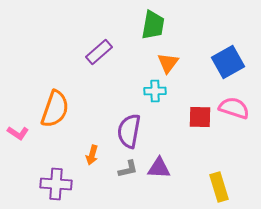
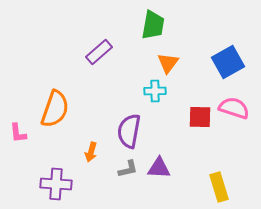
pink L-shape: rotated 50 degrees clockwise
orange arrow: moved 1 px left, 3 px up
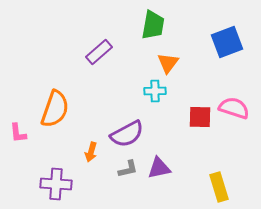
blue square: moved 1 px left, 20 px up; rotated 8 degrees clockwise
purple semicircle: moved 2 px left, 3 px down; rotated 128 degrees counterclockwise
purple triangle: rotated 15 degrees counterclockwise
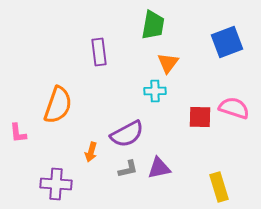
purple rectangle: rotated 56 degrees counterclockwise
orange semicircle: moved 3 px right, 4 px up
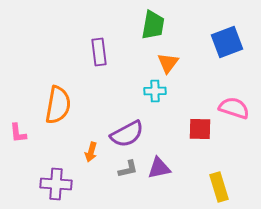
orange semicircle: rotated 9 degrees counterclockwise
red square: moved 12 px down
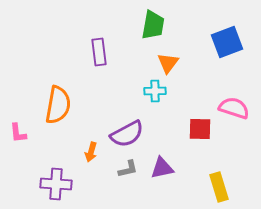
purple triangle: moved 3 px right
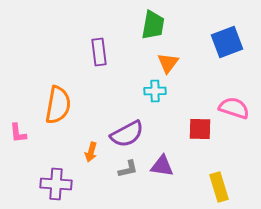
purple triangle: moved 2 px up; rotated 20 degrees clockwise
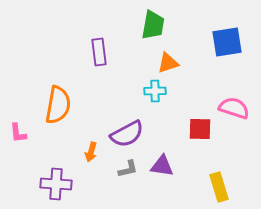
blue square: rotated 12 degrees clockwise
orange triangle: rotated 35 degrees clockwise
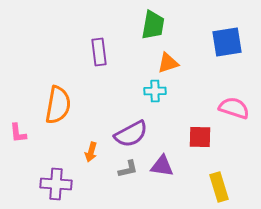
red square: moved 8 px down
purple semicircle: moved 4 px right
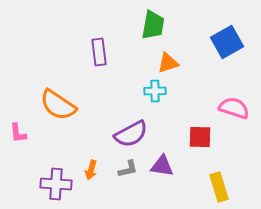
blue square: rotated 20 degrees counterclockwise
orange semicircle: rotated 114 degrees clockwise
orange arrow: moved 18 px down
